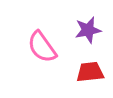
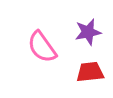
purple star: moved 2 px down
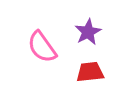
purple star: rotated 16 degrees counterclockwise
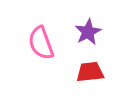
pink semicircle: moved 1 px left, 4 px up; rotated 16 degrees clockwise
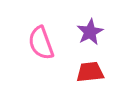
purple star: moved 2 px right
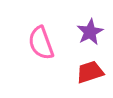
red trapezoid: rotated 12 degrees counterclockwise
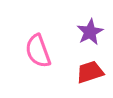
pink semicircle: moved 3 px left, 8 px down
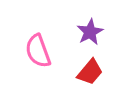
red trapezoid: rotated 148 degrees clockwise
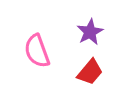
pink semicircle: moved 1 px left
